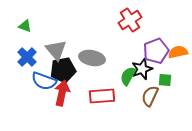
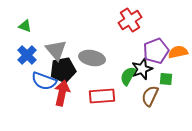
blue cross: moved 2 px up
green square: moved 1 px right, 1 px up
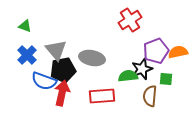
green semicircle: rotated 54 degrees clockwise
brown semicircle: rotated 20 degrees counterclockwise
